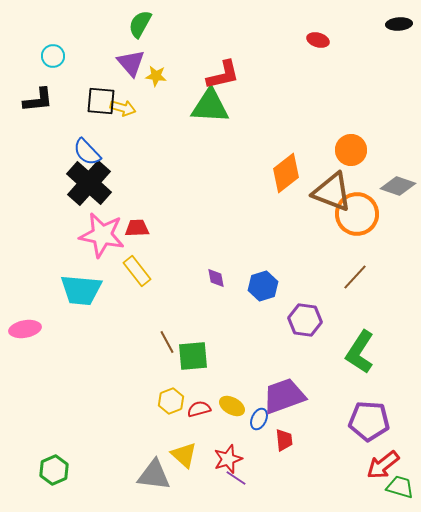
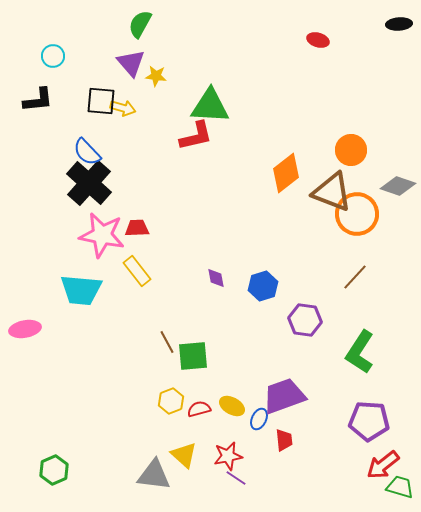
red L-shape at (223, 75): moved 27 px left, 61 px down
red star at (228, 459): moved 3 px up; rotated 8 degrees clockwise
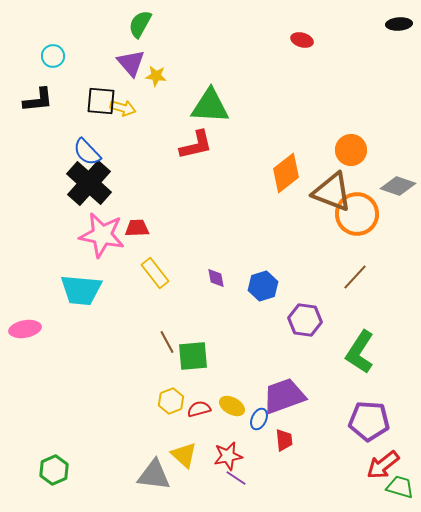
red ellipse at (318, 40): moved 16 px left
red L-shape at (196, 136): moved 9 px down
yellow rectangle at (137, 271): moved 18 px right, 2 px down
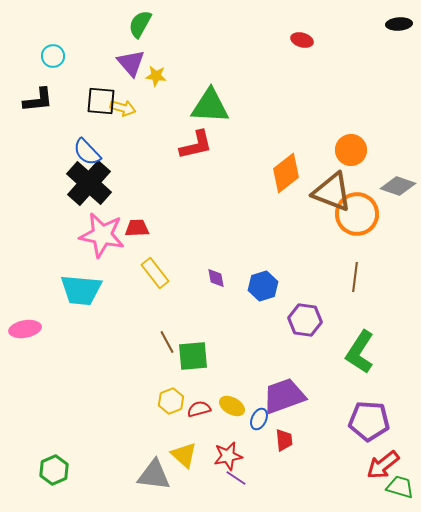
brown line at (355, 277): rotated 36 degrees counterclockwise
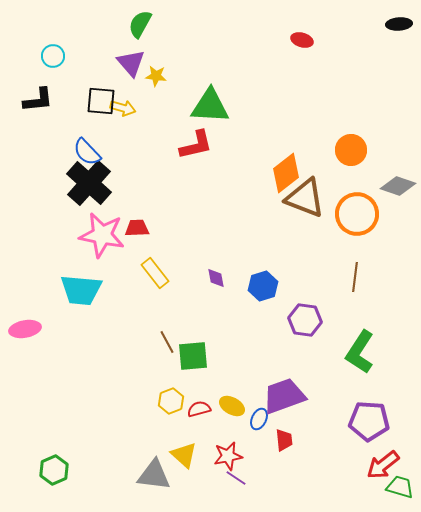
brown triangle at (332, 192): moved 27 px left, 6 px down
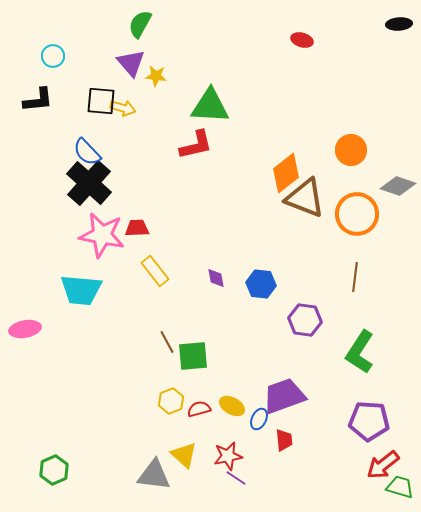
yellow rectangle at (155, 273): moved 2 px up
blue hexagon at (263, 286): moved 2 px left, 2 px up; rotated 24 degrees clockwise
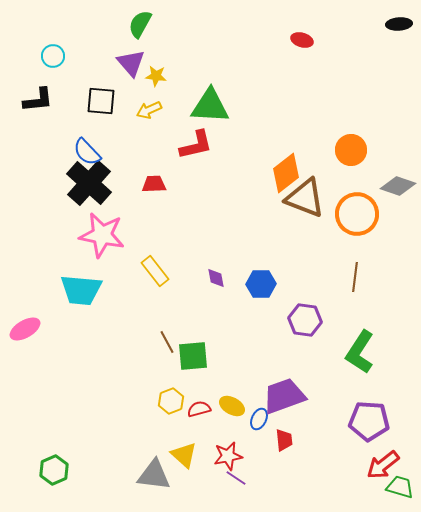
yellow arrow at (123, 108): moved 26 px right, 2 px down; rotated 140 degrees clockwise
red trapezoid at (137, 228): moved 17 px right, 44 px up
blue hexagon at (261, 284): rotated 8 degrees counterclockwise
pink ellipse at (25, 329): rotated 20 degrees counterclockwise
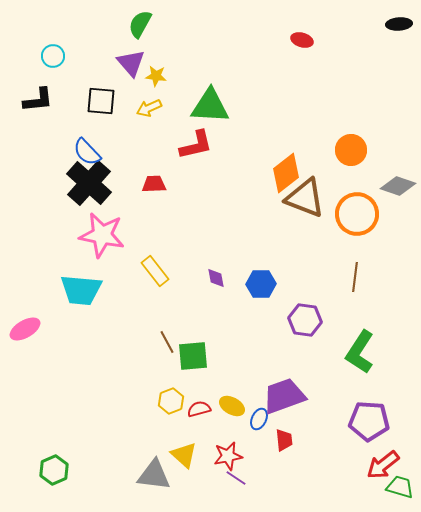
yellow arrow at (149, 110): moved 2 px up
